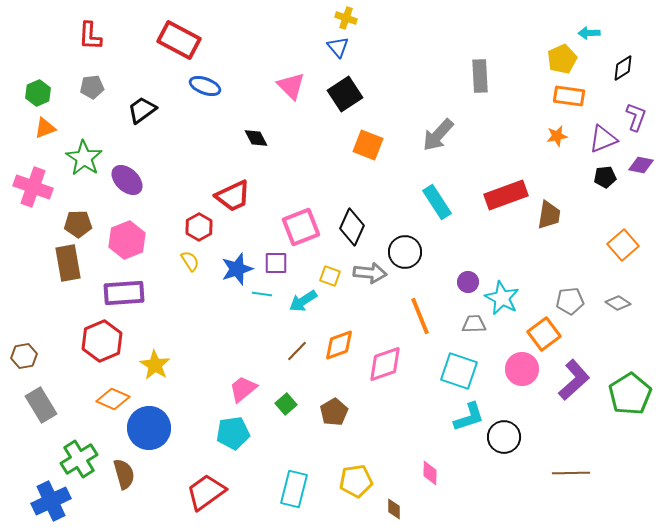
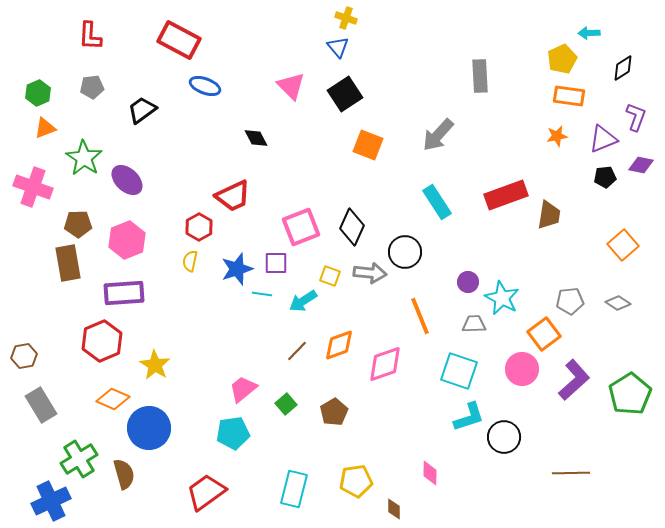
yellow semicircle at (190, 261): rotated 135 degrees counterclockwise
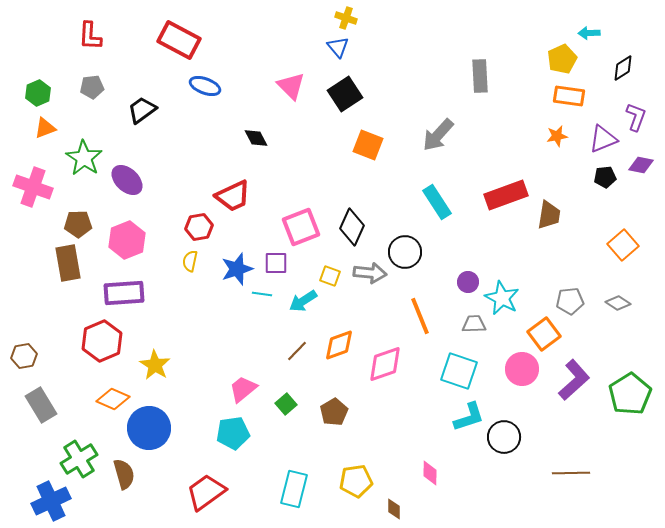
red hexagon at (199, 227): rotated 20 degrees clockwise
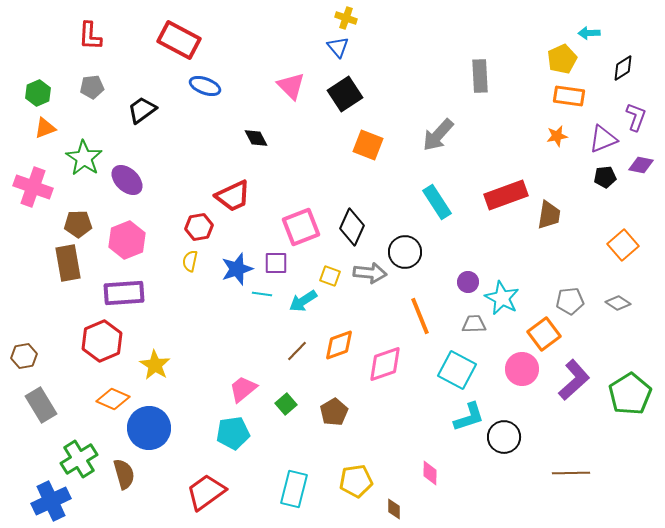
cyan square at (459, 371): moved 2 px left, 1 px up; rotated 9 degrees clockwise
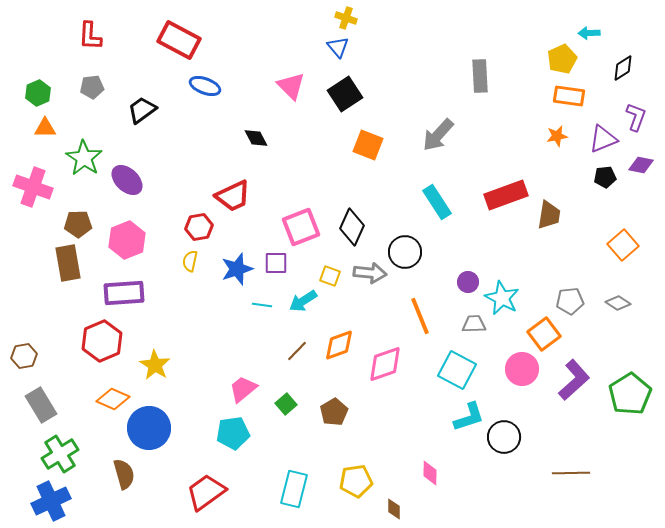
orange triangle at (45, 128): rotated 20 degrees clockwise
cyan line at (262, 294): moved 11 px down
green cross at (79, 459): moved 19 px left, 5 px up
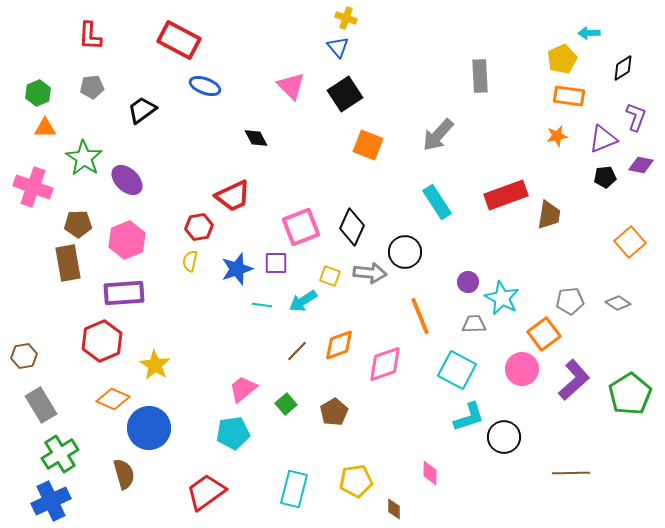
orange square at (623, 245): moved 7 px right, 3 px up
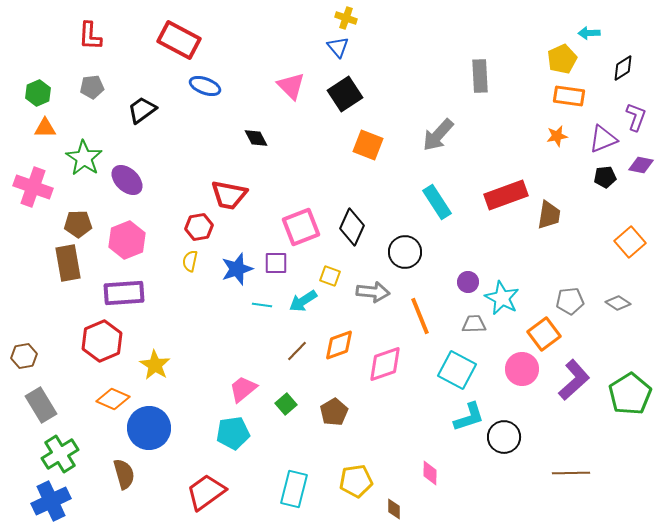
red trapezoid at (233, 196): moved 4 px left, 1 px up; rotated 36 degrees clockwise
gray arrow at (370, 273): moved 3 px right, 19 px down
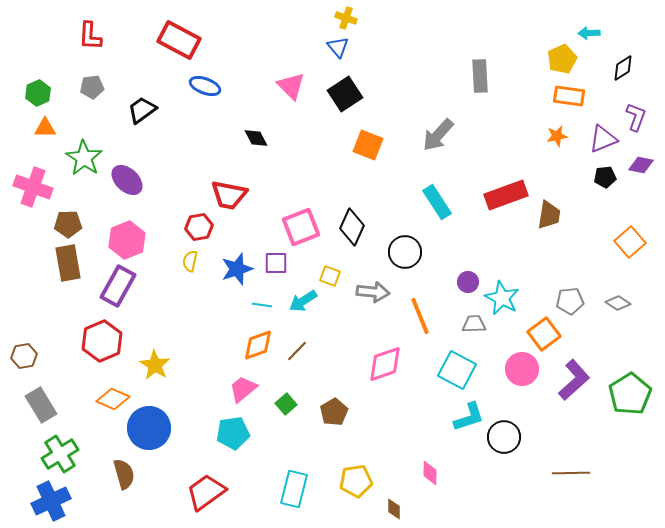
brown pentagon at (78, 224): moved 10 px left
purple rectangle at (124, 293): moved 6 px left, 7 px up; rotated 57 degrees counterclockwise
orange diamond at (339, 345): moved 81 px left
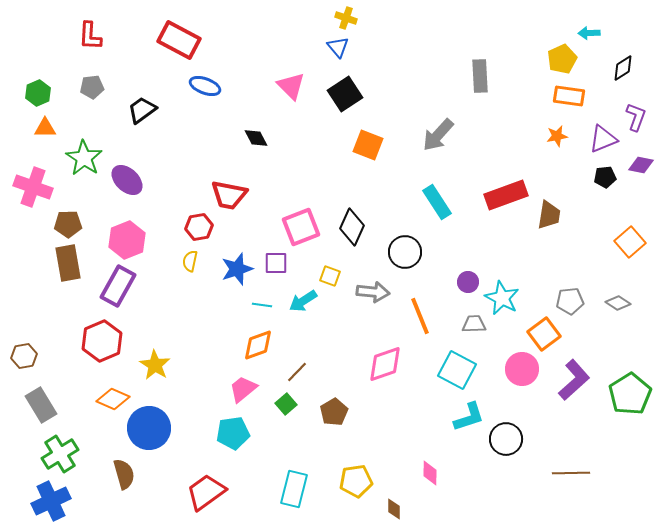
brown line at (297, 351): moved 21 px down
black circle at (504, 437): moved 2 px right, 2 px down
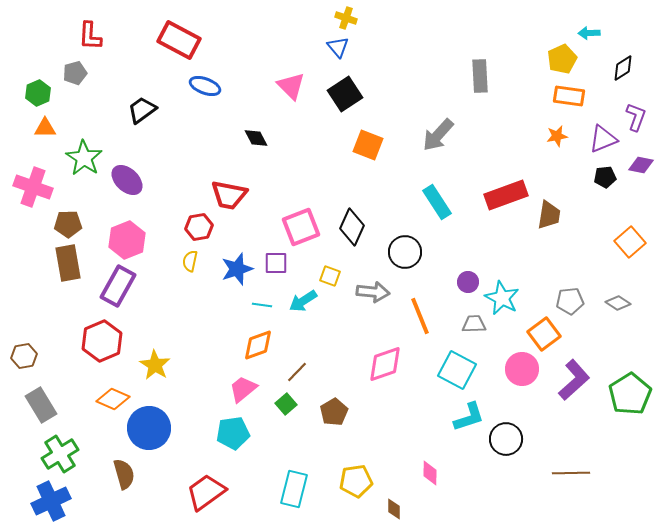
gray pentagon at (92, 87): moved 17 px left, 14 px up; rotated 10 degrees counterclockwise
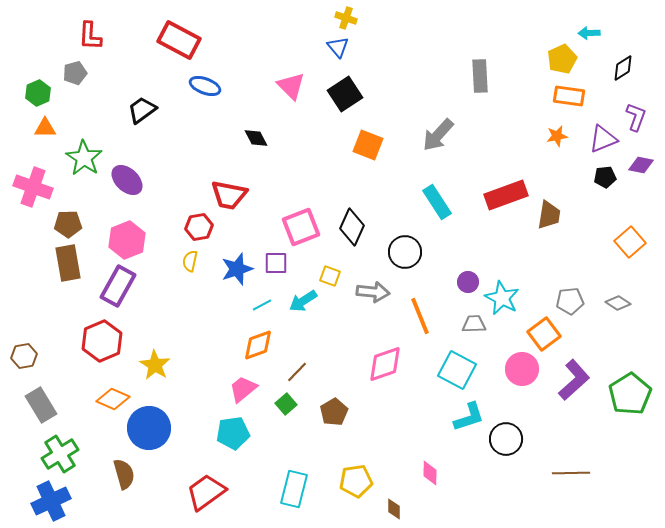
cyan line at (262, 305): rotated 36 degrees counterclockwise
